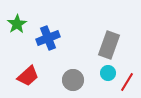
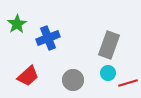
red line: moved 1 px right, 1 px down; rotated 42 degrees clockwise
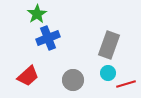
green star: moved 20 px right, 10 px up
red line: moved 2 px left, 1 px down
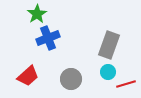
cyan circle: moved 1 px up
gray circle: moved 2 px left, 1 px up
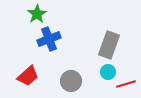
blue cross: moved 1 px right, 1 px down
gray circle: moved 2 px down
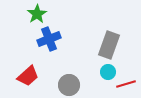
gray circle: moved 2 px left, 4 px down
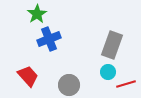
gray rectangle: moved 3 px right
red trapezoid: rotated 90 degrees counterclockwise
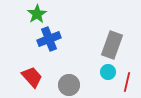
red trapezoid: moved 4 px right, 1 px down
red line: moved 1 px right, 2 px up; rotated 60 degrees counterclockwise
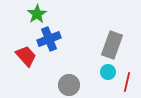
red trapezoid: moved 6 px left, 21 px up
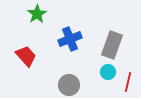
blue cross: moved 21 px right
red line: moved 1 px right
